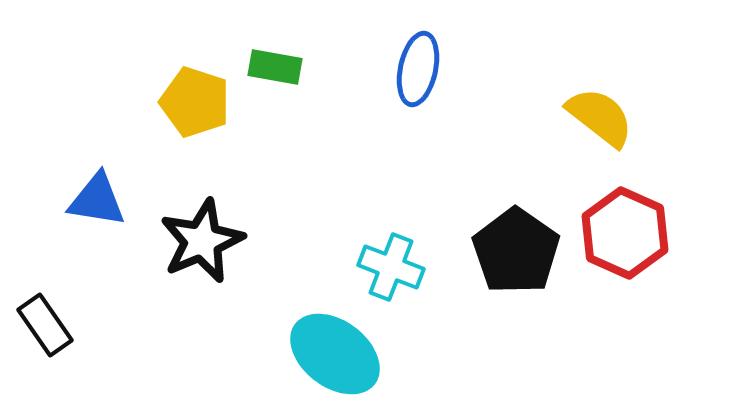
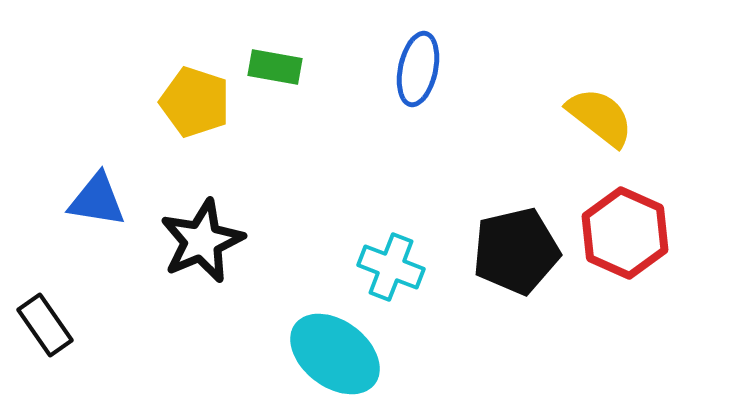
black pentagon: rotated 24 degrees clockwise
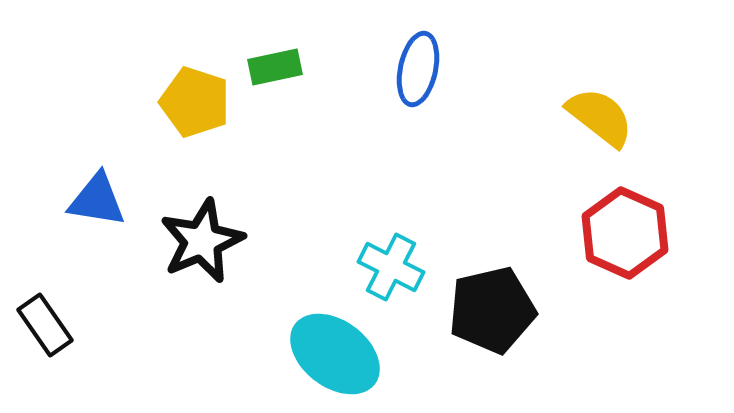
green rectangle: rotated 22 degrees counterclockwise
black pentagon: moved 24 px left, 59 px down
cyan cross: rotated 6 degrees clockwise
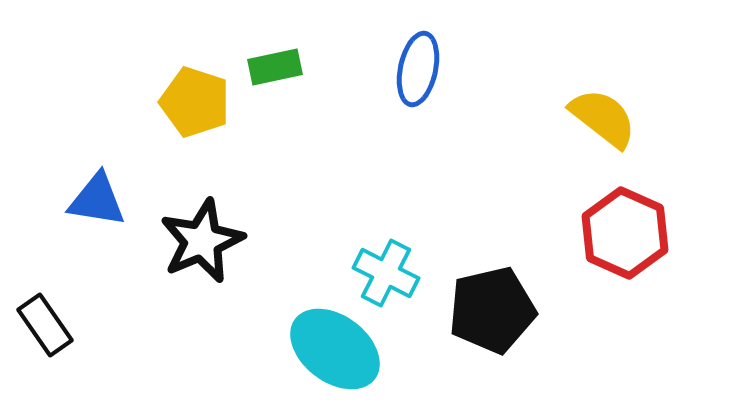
yellow semicircle: moved 3 px right, 1 px down
cyan cross: moved 5 px left, 6 px down
cyan ellipse: moved 5 px up
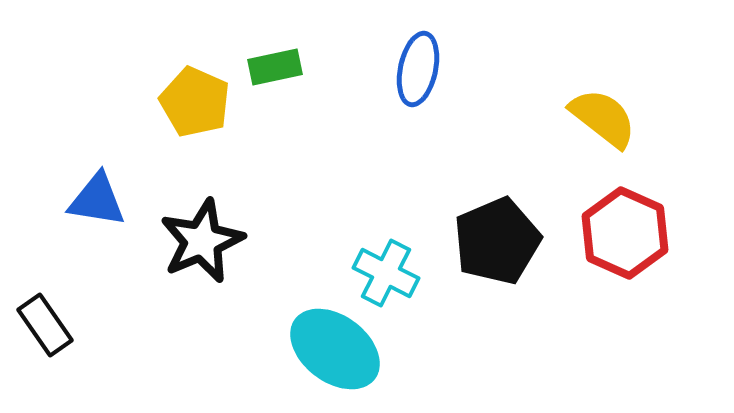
yellow pentagon: rotated 6 degrees clockwise
black pentagon: moved 5 px right, 69 px up; rotated 10 degrees counterclockwise
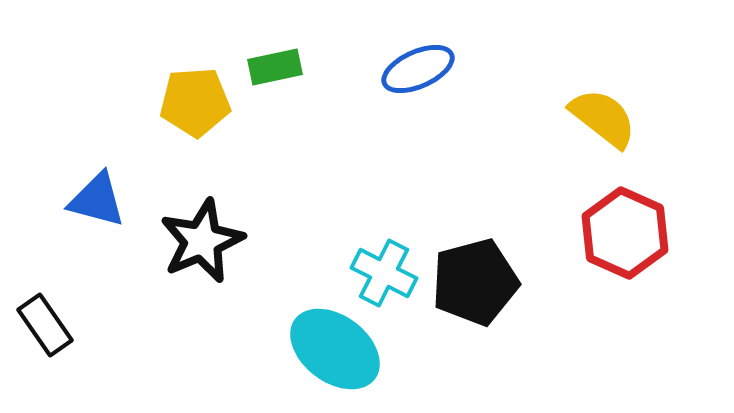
blue ellipse: rotated 54 degrees clockwise
yellow pentagon: rotated 28 degrees counterclockwise
blue triangle: rotated 6 degrees clockwise
black pentagon: moved 22 px left, 41 px down; rotated 8 degrees clockwise
cyan cross: moved 2 px left
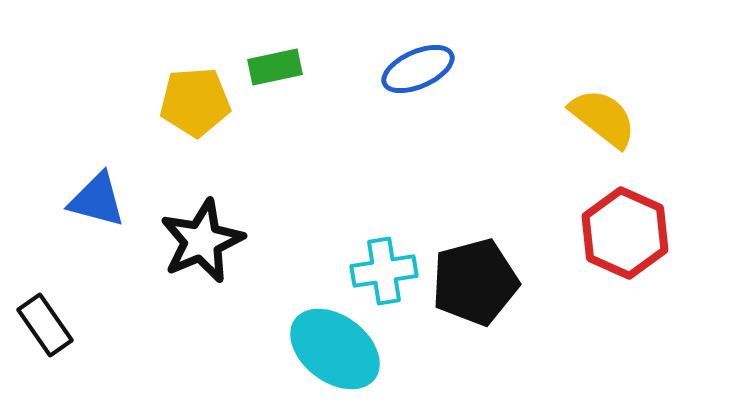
cyan cross: moved 2 px up; rotated 36 degrees counterclockwise
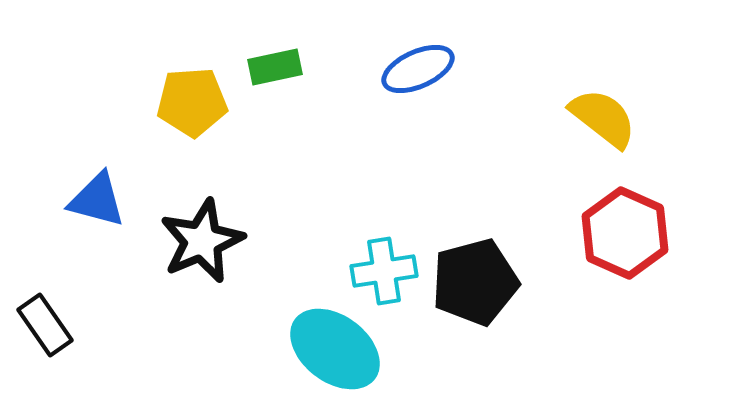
yellow pentagon: moved 3 px left
